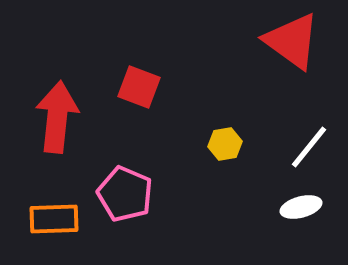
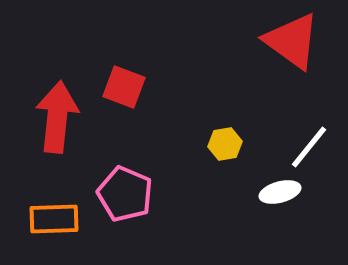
red square: moved 15 px left
white ellipse: moved 21 px left, 15 px up
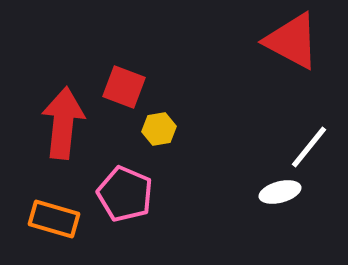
red triangle: rotated 8 degrees counterclockwise
red arrow: moved 6 px right, 6 px down
yellow hexagon: moved 66 px left, 15 px up
orange rectangle: rotated 18 degrees clockwise
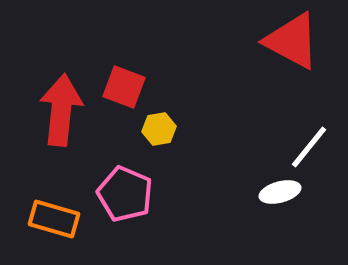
red arrow: moved 2 px left, 13 px up
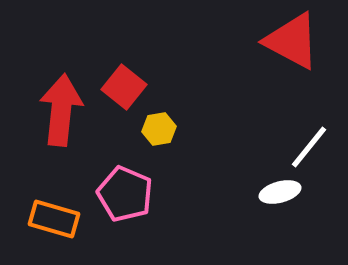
red square: rotated 18 degrees clockwise
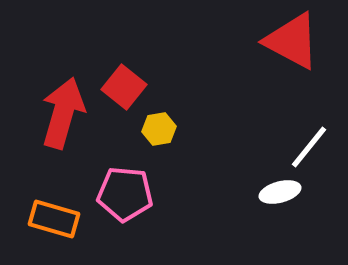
red arrow: moved 2 px right, 3 px down; rotated 10 degrees clockwise
pink pentagon: rotated 18 degrees counterclockwise
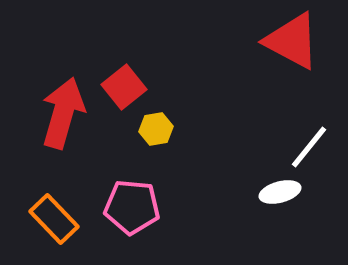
red square: rotated 12 degrees clockwise
yellow hexagon: moved 3 px left
pink pentagon: moved 7 px right, 13 px down
orange rectangle: rotated 30 degrees clockwise
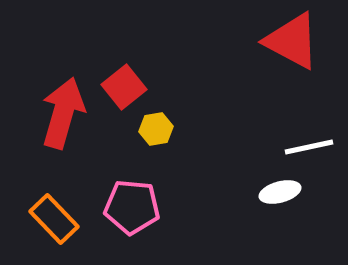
white line: rotated 39 degrees clockwise
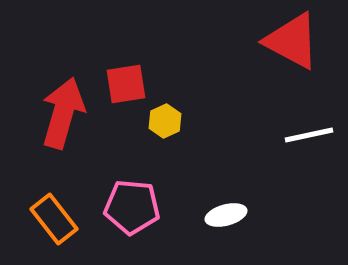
red square: moved 2 px right, 3 px up; rotated 30 degrees clockwise
yellow hexagon: moved 9 px right, 8 px up; rotated 16 degrees counterclockwise
white line: moved 12 px up
white ellipse: moved 54 px left, 23 px down
orange rectangle: rotated 6 degrees clockwise
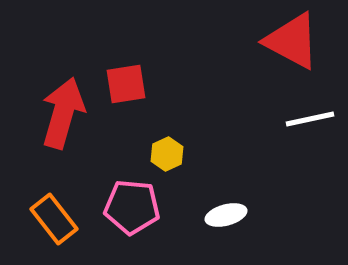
yellow hexagon: moved 2 px right, 33 px down
white line: moved 1 px right, 16 px up
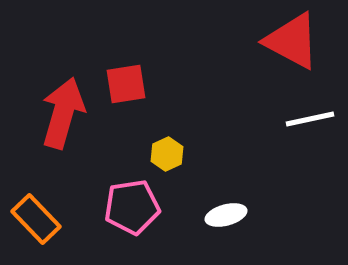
pink pentagon: rotated 14 degrees counterclockwise
orange rectangle: moved 18 px left; rotated 6 degrees counterclockwise
